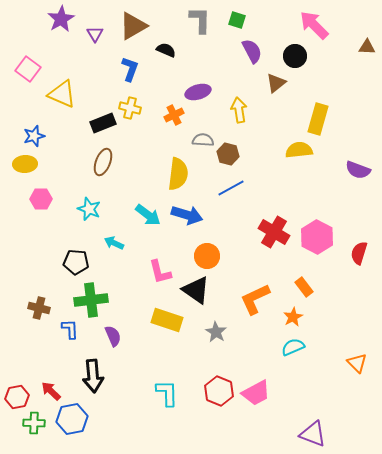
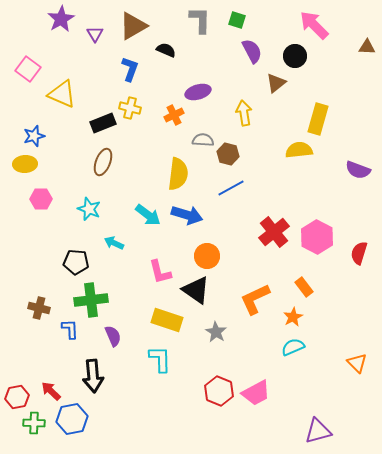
yellow arrow at (239, 110): moved 5 px right, 3 px down
red cross at (274, 232): rotated 20 degrees clockwise
cyan L-shape at (167, 393): moved 7 px left, 34 px up
purple triangle at (313, 434): moved 5 px right, 3 px up; rotated 36 degrees counterclockwise
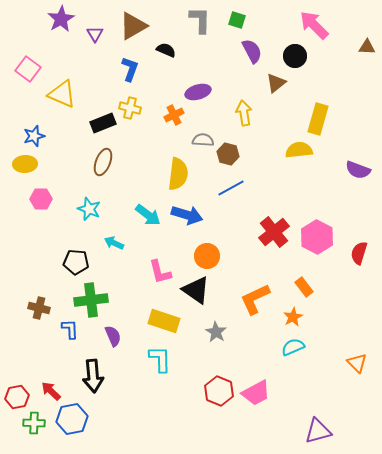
yellow rectangle at (167, 320): moved 3 px left, 1 px down
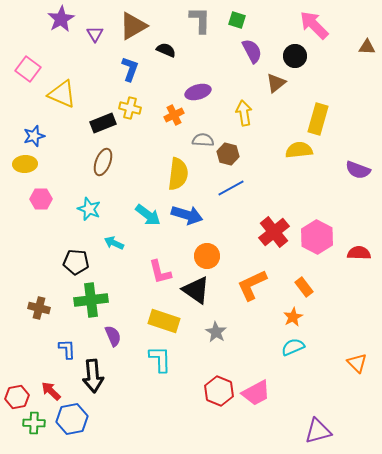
red semicircle at (359, 253): rotated 75 degrees clockwise
orange L-shape at (255, 299): moved 3 px left, 14 px up
blue L-shape at (70, 329): moved 3 px left, 20 px down
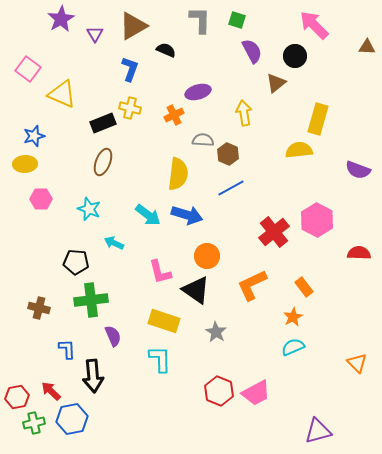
brown hexagon at (228, 154): rotated 10 degrees clockwise
pink hexagon at (317, 237): moved 17 px up
green cross at (34, 423): rotated 15 degrees counterclockwise
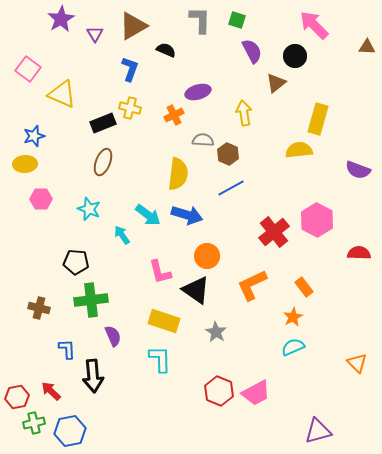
cyan arrow at (114, 243): moved 8 px right, 8 px up; rotated 30 degrees clockwise
blue hexagon at (72, 419): moved 2 px left, 12 px down
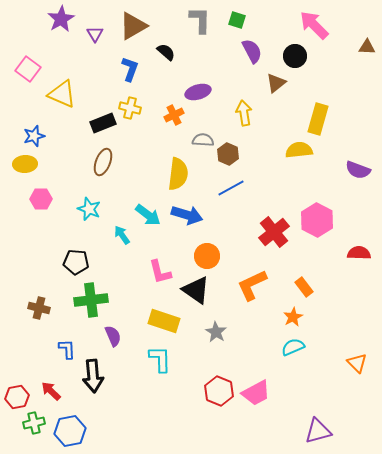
black semicircle at (166, 50): moved 2 px down; rotated 18 degrees clockwise
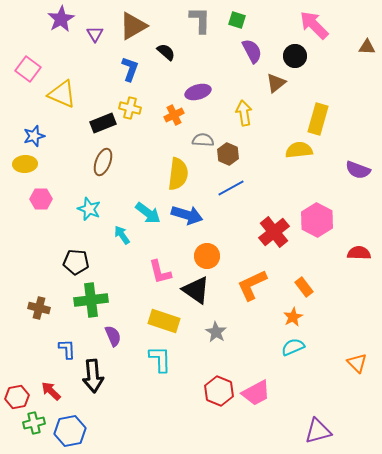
cyan arrow at (148, 215): moved 2 px up
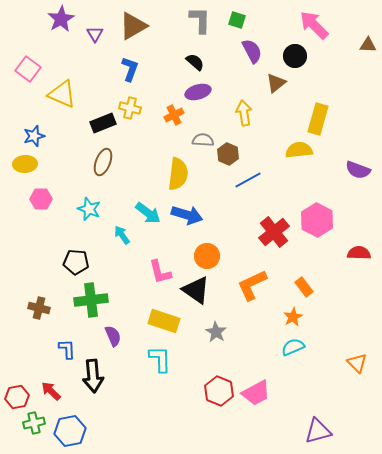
brown triangle at (367, 47): moved 1 px right, 2 px up
black semicircle at (166, 52): moved 29 px right, 10 px down
blue line at (231, 188): moved 17 px right, 8 px up
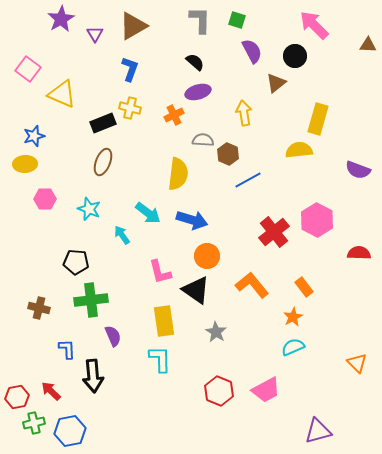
pink hexagon at (41, 199): moved 4 px right
blue arrow at (187, 215): moved 5 px right, 5 px down
orange L-shape at (252, 285): rotated 76 degrees clockwise
yellow rectangle at (164, 321): rotated 64 degrees clockwise
pink trapezoid at (256, 393): moved 10 px right, 3 px up
